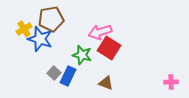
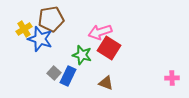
pink cross: moved 1 px right, 4 px up
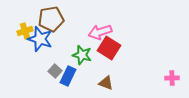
yellow cross: moved 1 px right, 2 px down; rotated 14 degrees clockwise
gray square: moved 1 px right, 2 px up
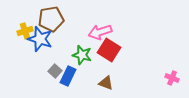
red square: moved 2 px down
pink cross: rotated 24 degrees clockwise
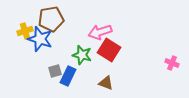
gray square: rotated 32 degrees clockwise
pink cross: moved 15 px up
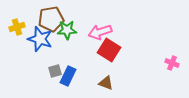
yellow cross: moved 8 px left, 4 px up
green star: moved 15 px left, 25 px up; rotated 18 degrees counterclockwise
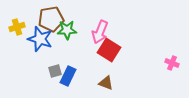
pink arrow: rotated 50 degrees counterclockwise
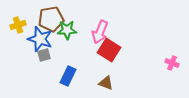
yellow cross: moved 1 px right, 2 px up
gray square: moved 11 px left, 16 px up
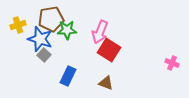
gray square: rotated 32 degrees counterclockwise
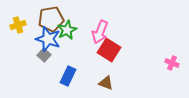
green star: rotated 24 degrees counterclockwise
blue star: moved 8 px right
